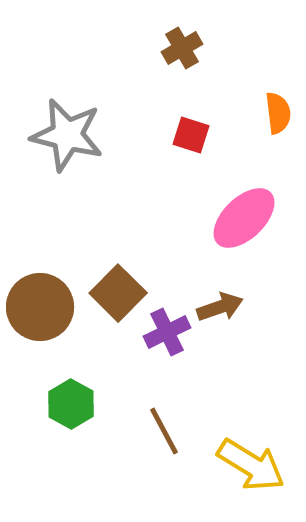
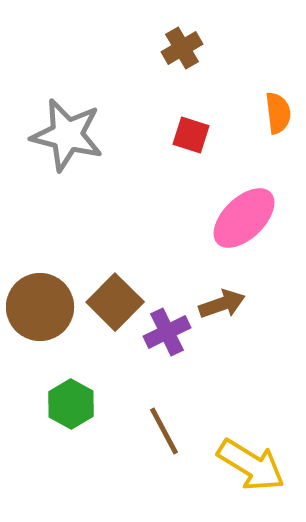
brown square: moved 3 px left, 9 px down
brown arrow: moved 2 px right, 3 px up
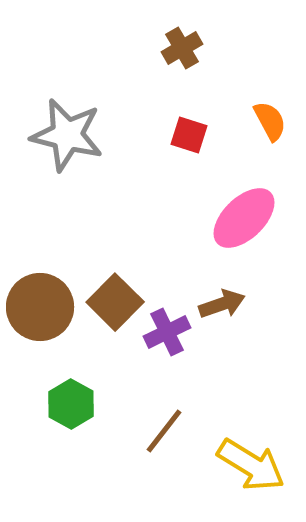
orange semicircle: moved 8 px left, 8 px down; rotated 21 degrees counterclockwise
red square: moved 2 px left
brown line: rotated 66 degrees clockwise
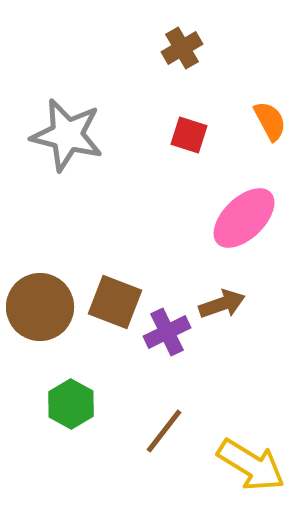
brown square: rotated 24 degrees counterclockwise
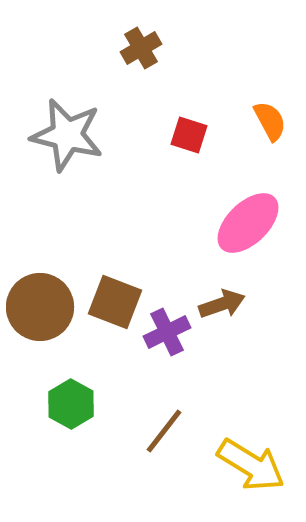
brown cross: moved 41 px left
pink ellipse: moved 4 px right, 5 px down
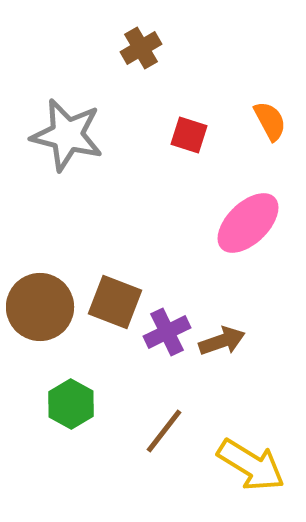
brown arrow: moved 37 px down
